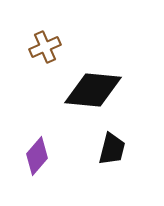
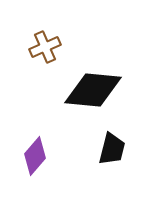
purple diamond: moved 2 px left
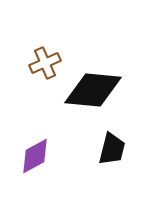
brown cross: moved 16 px down
purple diamond: rotated 21 degrees clockwise
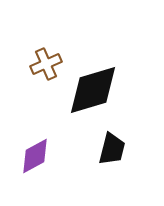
brown cross: moved 1 px right, 1 px down
black diamond: rotated 22 degrees counterclockwise
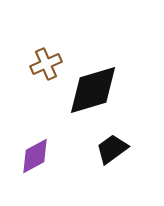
black trapezoid: rotated 140 degrees counterclockwise
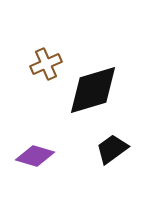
purple diamond: rotated 45 degrees clockwise
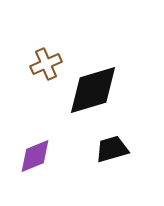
black trapezoid: rotated 20 degrees clockwise
purple diamond: rotated 39 degrees counterclockwise
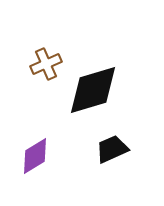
black trapezoid: rotated 8 degrees counterclockwise
purple diamond: rotated 9 degrees counterclockwise
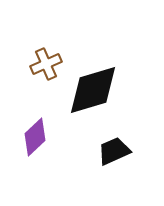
black trapezoid: moved 2 px right, 2 px down
purple diamond: moved 19 px up; rotated 12 degrees counterclockwise
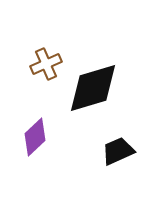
black diamond: moved 2 px up
black trapezoid: moved 4 px right
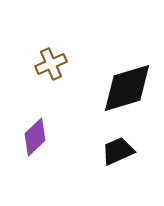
brown cross: moved 5 px right
black diamond: moved 34 px right
